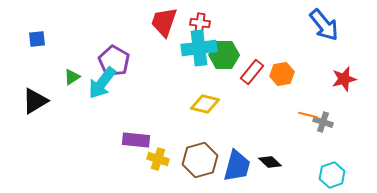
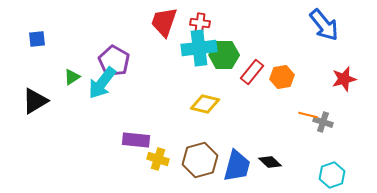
orange hexagon: moved 3 px down
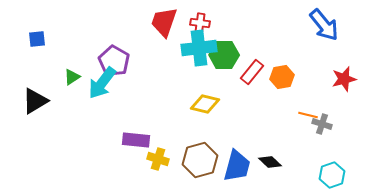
gray cross: moved 1 px left, 2 px down
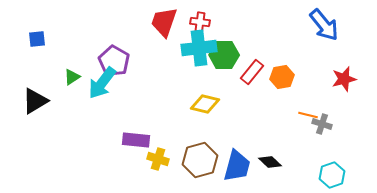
red cross: moved 1 px up
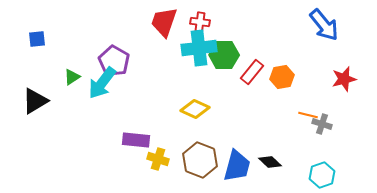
yellow diamond: moved 10 px left, 5 px down; rotated 12 degrees clockwise
brown hexagon: rotated 24 degrees counterclockwise
cyan hexagon: moved 10 px left
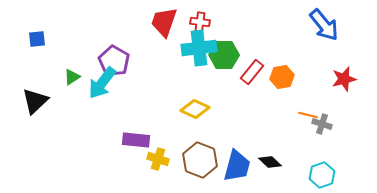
black triangle: rotated 12 degrees counterclockwise
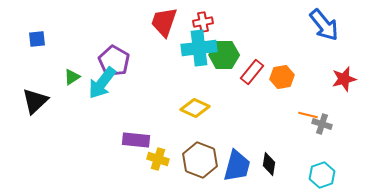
red cross: moved 3 px right; rotated 18 degrees counterclockwise
yellow diamond: moved 1 px up
black diamond: moved 1 px left, 2 px down; rotated 55 degrees clockwise
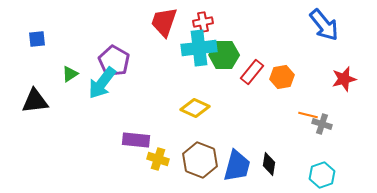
green triangle: moved 2 px left, 3 px up
black triangle: rotated 36 degrees clockwise
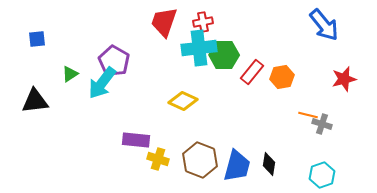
yellow diamond: moved 12 px left, 7 px up
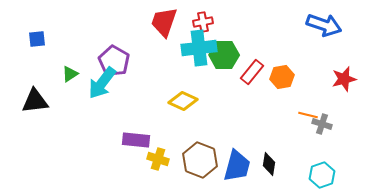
blue arrow: rotated 32 degrees counterclockwise
